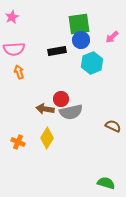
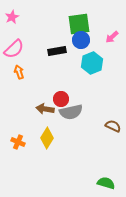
pink semicircle: rotated 40 degrees counterclockwise
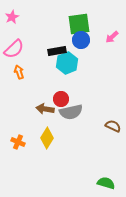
cyan hexagon: moved 25 px left
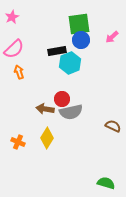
cyan hexagon: moved 3 px right
red circle: moved 1 px right
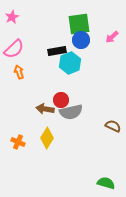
red circle: moved 1 px left, 1 px down
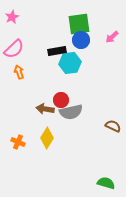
cyan hexagon: rotated 15 degrees clockwise
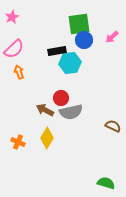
blue circle: moved 3 px right
red circle: moved 2 px up
brown arrow: moved 1 px down; rotated 18 degrees clockwise
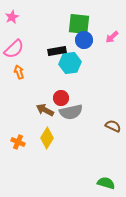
green square: rotated 15 degrees clockwise
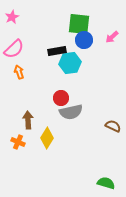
brown arrow: moved 17 px left, 10 px down; rotated 60 degrees clockwise
